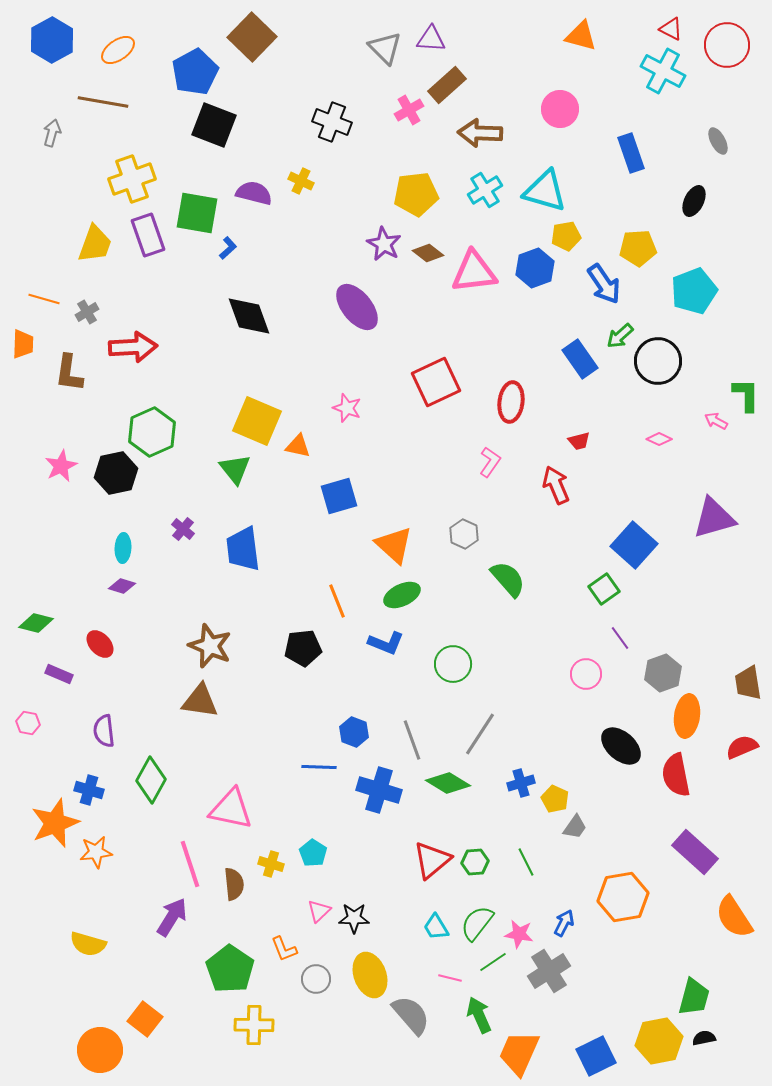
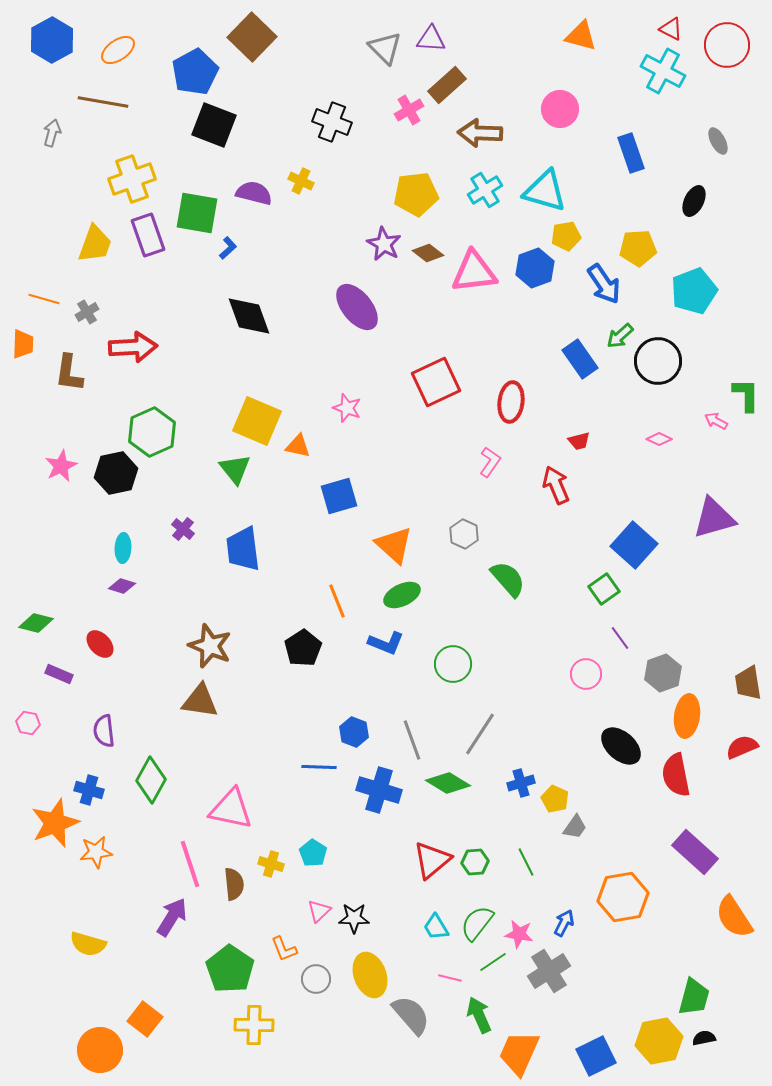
black pentagon at (303, 648): rotated 27 degrees counterclockwise
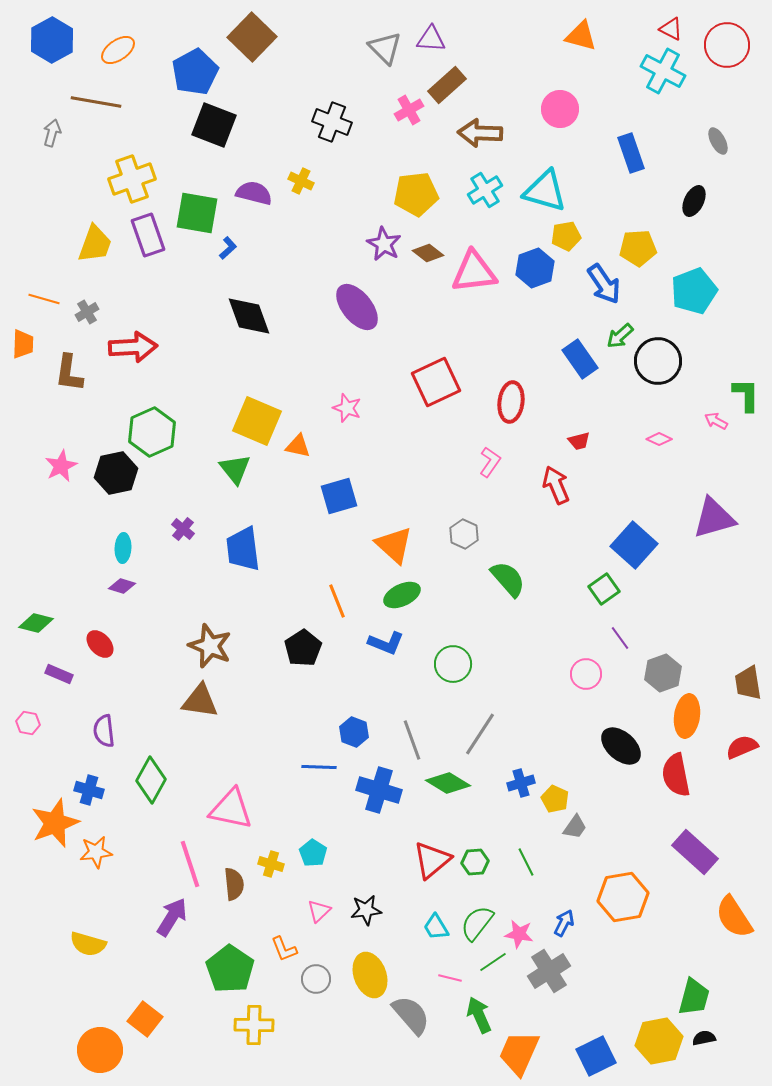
brown line at (103, 102): moved 7 px left
black star at (354, 918): moved 12 px right, 8 px up; rotated 8 degrees counterclockwise
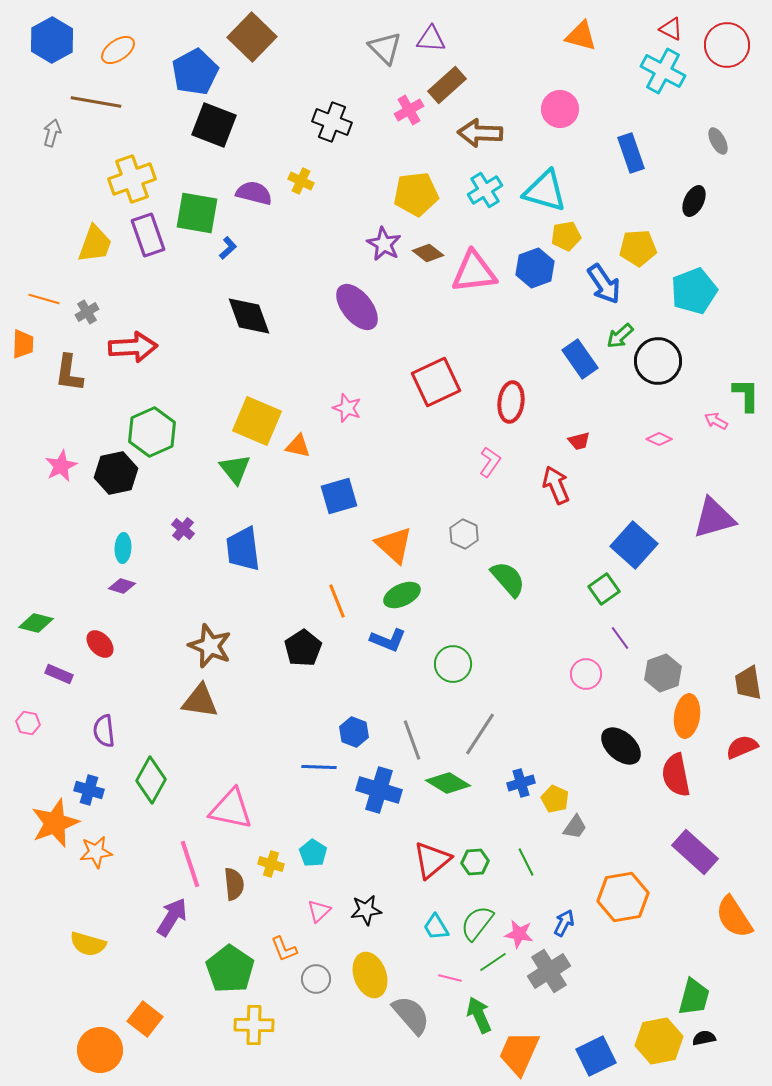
blue L-shape at (386, 643): moved 2 px right, 3 px up
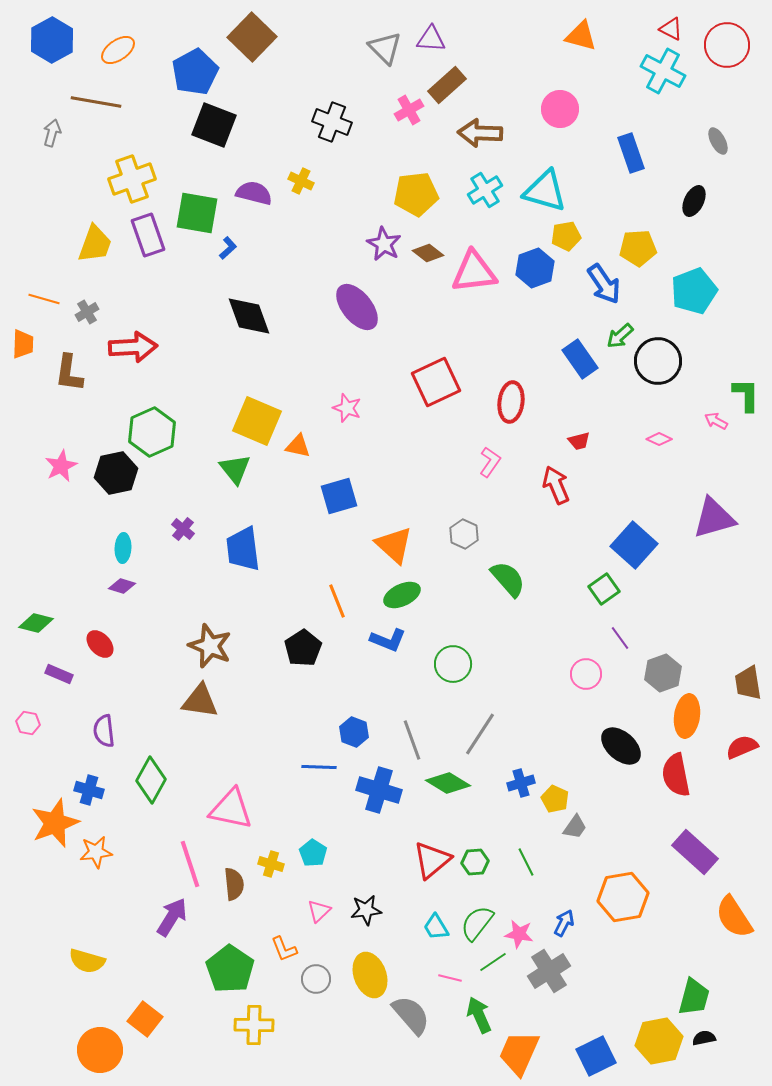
yellow semicircle at (88, 944): moved 1 px left, 17 px down
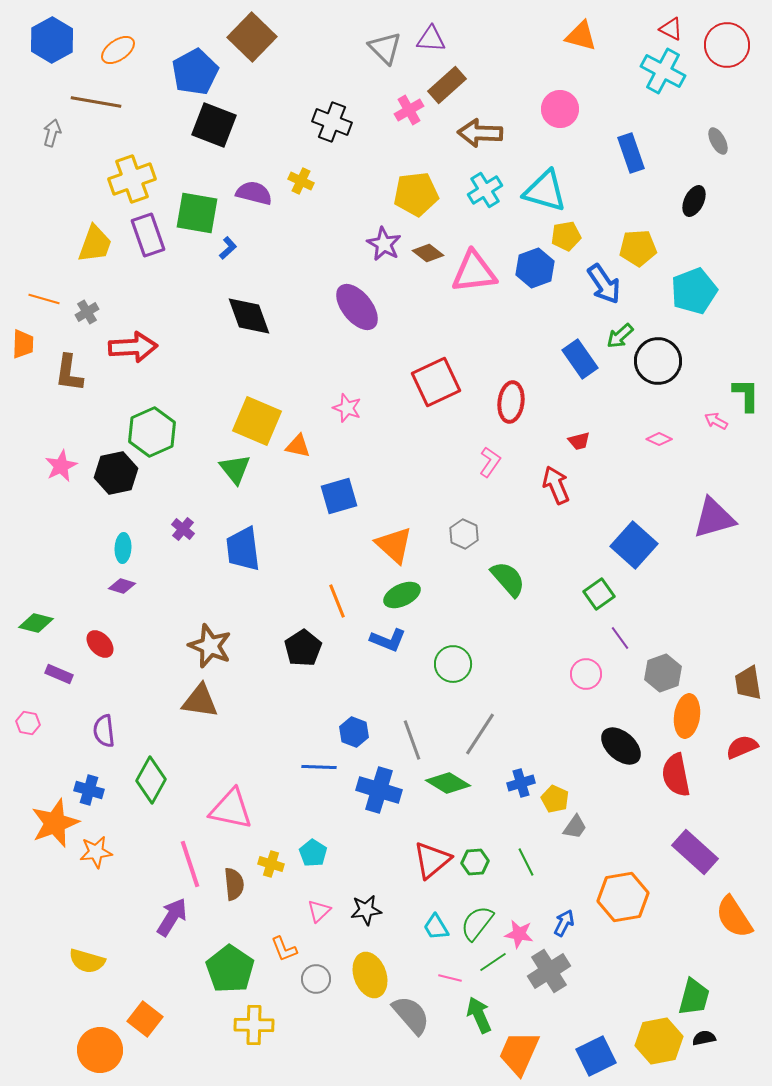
green square at (604, 589): moved 5 px left, 5 px down
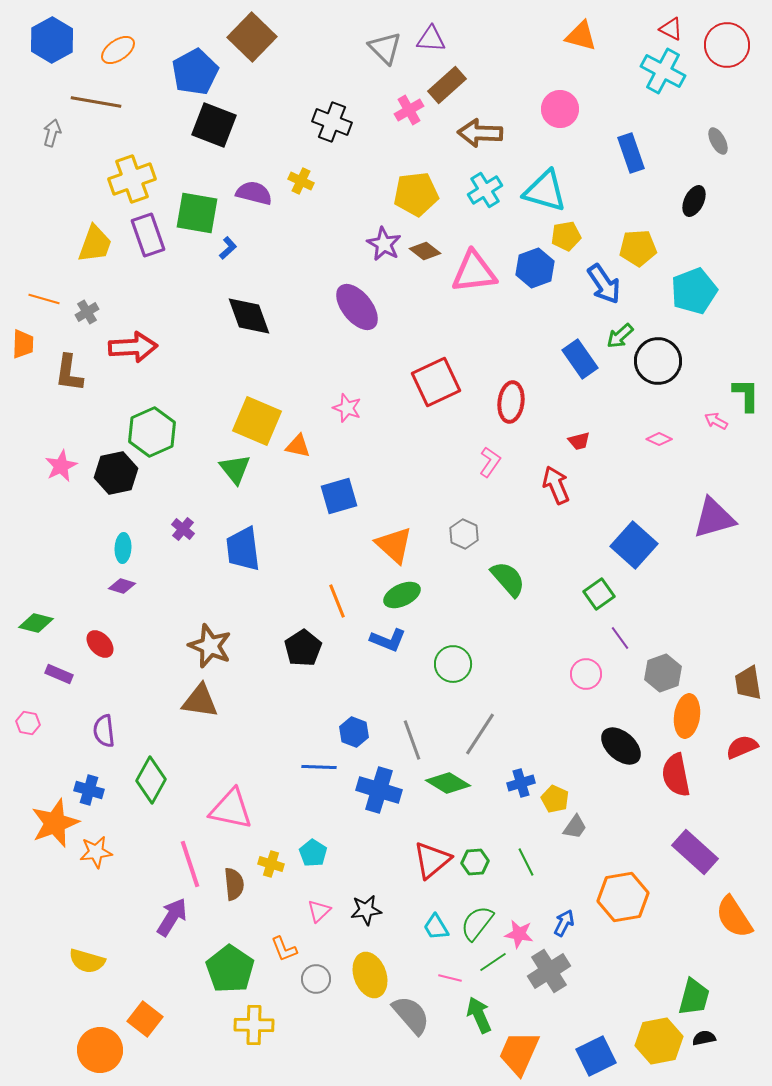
brown diamond at (428, 253): moved 3 px left, 2 px up
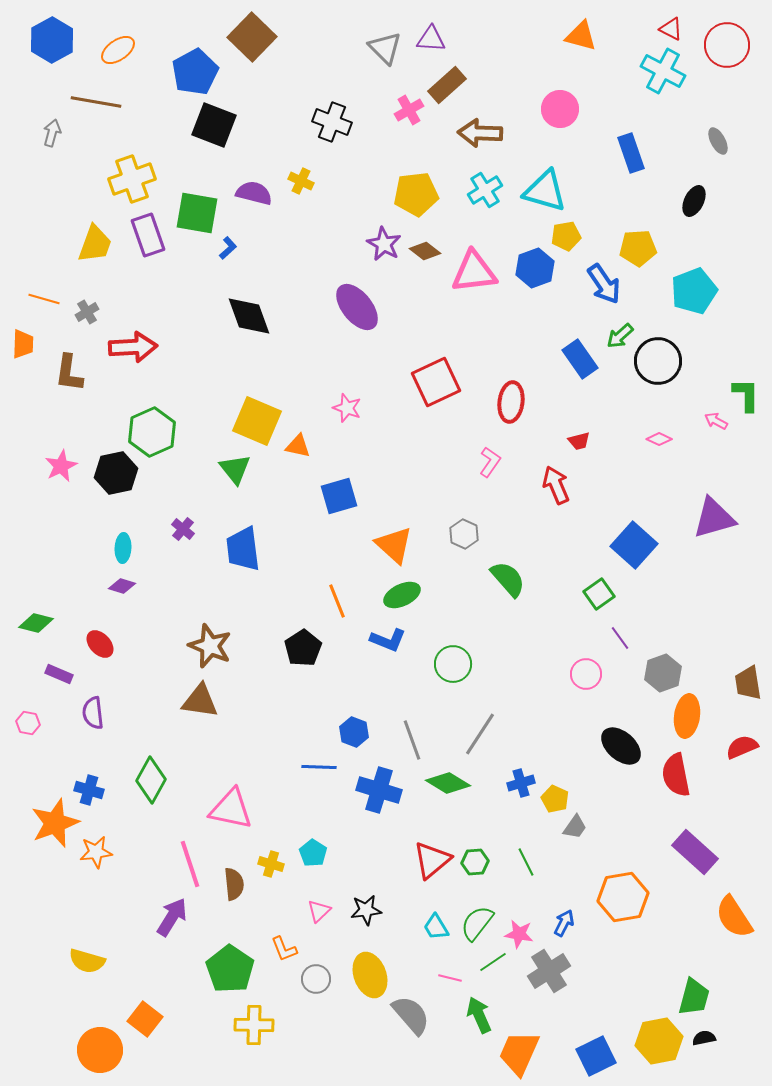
purple semicircle at (104, 731): moved 11 px left, 18 px up
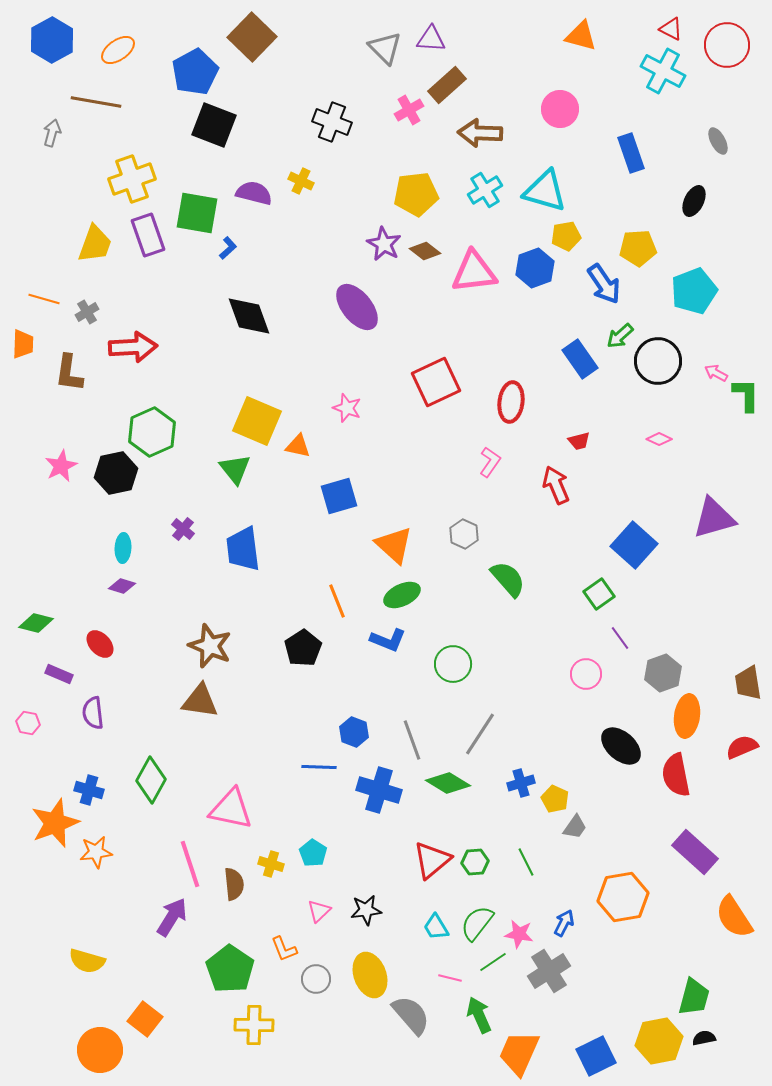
pink arrow at (716, 421): moved 48 px up
